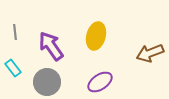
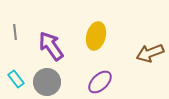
cyan rectangle: moved 3 px right, 11 px down
purple ellipse: rotated 10 degrees counterclockwise
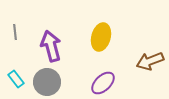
yellow ellipse: moved 5 px right, 1 px down
purple arrow: rotated 20 degrees clockwise
brown arrow: moved 8 px down
purple ellipse: moved 3 px right, 1 px down
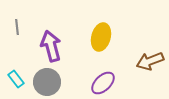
gray line: moved 2 px right, 5 px up
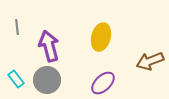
purple arrow: moved 2 px left
gray circle: moved 2 px up
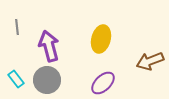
yellow ellipse: moved 2 px down
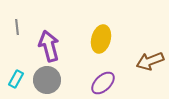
cyan rectangle: rotated 66 degrees clockwise
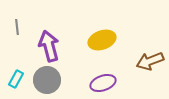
yellow ellipse: moved 1 px right, 1 px down; rotated 56 degrees clockwise
purple ellipse: rotated 25 degrees clockwise
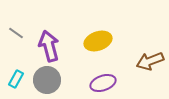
gray line: moved 1 px left, 6 px down; rotated 49 degrees counterclockwise
yellow ellipse: moved 4 px left, 1 px down
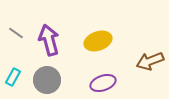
purple arrow: moved 6 px up
cyan rectangle: moved 3 px left, 2 px up
